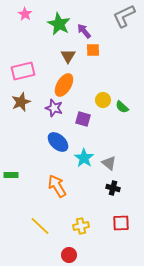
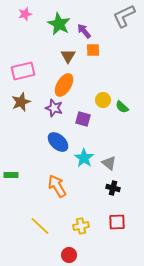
pink star: rotated 24 degrees clockwise
red square: moved 4 px left, 1 px up
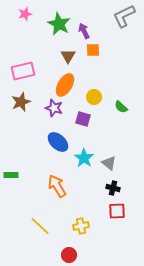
purple arrow: rotated 14 degrees clockwise
orange ellipse: moved 1 px right
yellow circle: moved 9 px left, 3 px up
green semicircle: moved 1 px left
red square: moved 11 px up
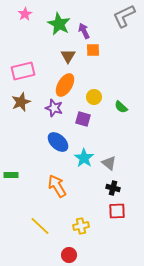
pink star: rotated 16 degrees counterclockwise
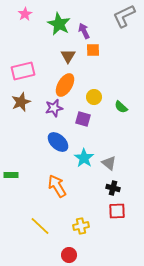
purple star: rotated 30 degrees counterclockwise
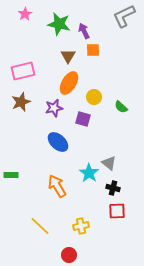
green star: rotated 15 degrees counterclockwise
orange ellipse: moved 4 px right, 2 px up
cyan star: moved 5 px right, 15 px down
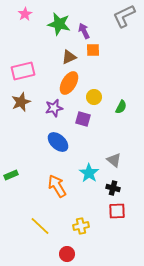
brown triangle: moved 1 px right, 1 px down; rotated 35 degrees clockwise
green semicircle: rotated 104 degrees counterclockwise
gray triangle: moved 5 px right, 3 px up
green rectangle: rotated 24 degrees counterclockwise
red circle: moved 2 px left, 1 px up
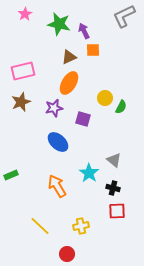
yellow circle: moved 11 px right, 1 px down
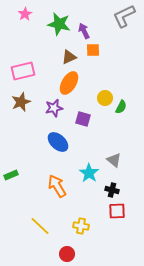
black cross: moved 1 px left, 2 px down
yellow cross: rotated 21 degrees clockwise
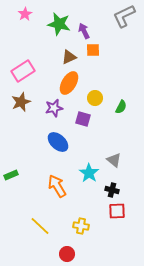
pink rectangle: rotated 20 degrees counterclockwise
yellow circle: moved 10 px left
